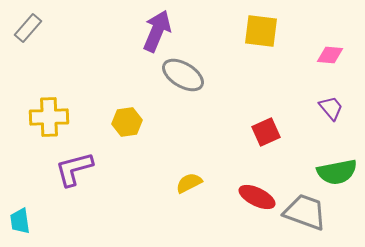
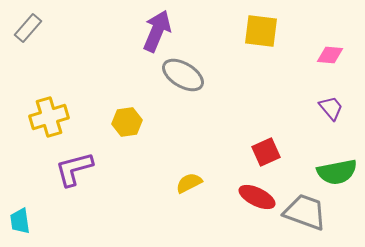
yellow cross: rotated 15 degrees counterclockwise
red square: moved 20 px down
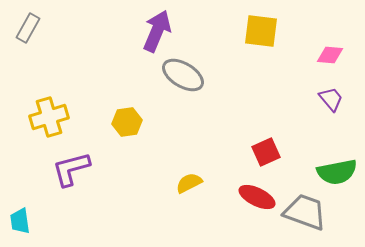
gray rectangle: rotated 12 degrees counterclockwise
purple trapezoid: moved 9 px up
purple L-shape: moved 3 px left
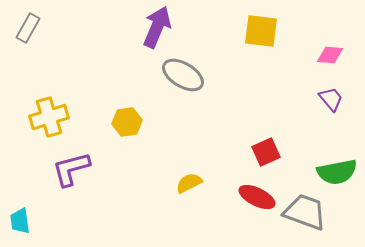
purple arrow: moved 4 px up
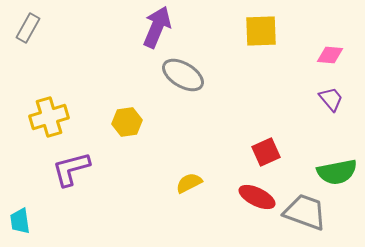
yellow square: rotated 9 degrees counterclockwise
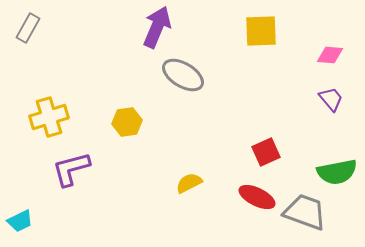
cyan trapezoid: rotated 108 degrees counterclockwise
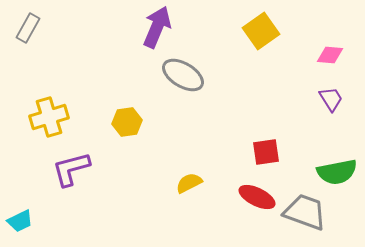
yellow square: rotated 33 degrees counterclockwise
purple trapezoid: rotated 8 degrees clockwise
red square: rotated 16 degrees clockwise
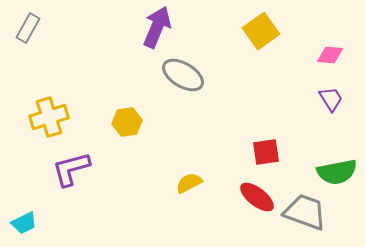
red ellipse: rotated 12 degrees clockwise
cyan trapezoid: moved 4 px right, 2 px down
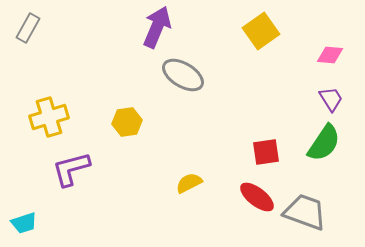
green semicircle: moved 13 px left, 29 px up; rotated 45 degrees counterclockwise
cyan trapezoid: rotated 8 degrees clockwise
